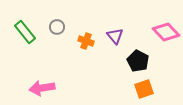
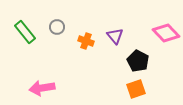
pink diamond: moved 1 px down
orange square: moved 8 px left
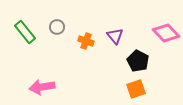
pink arrow: moved 1 px up
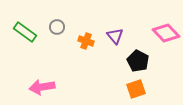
green rectangle: rotated 15 degrees counterclockwise
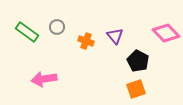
green rectangle: moved 2 px right
pink arrow: moved 2 px right, 8 px up
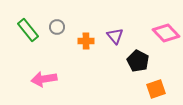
green rectangle: moved 1 px right, 2 px up; rotated 15 degrees clockwise
orange cross: rotated 21 degrees counterclockwise
orange square: moved 20 px right
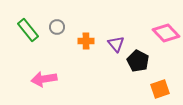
purple triangle: moved 1 px right, 8 px down
orange square: moved 4 px right
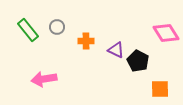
pink diamond: rotated 12 degrees clockwise
purple triangle: moved 6 px down; rotated 24 degrees counterclockwise
orange square: rotated 18 degrees clockwise
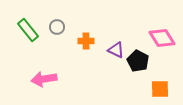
pink diamond: moved 4 px left, 5 px down
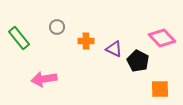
green rectangle: moved 9 px left, 8 px down
pink diamond: rotated 12 degrees counterclockwise
purple triangle: moved 2 px left, 1 px up
